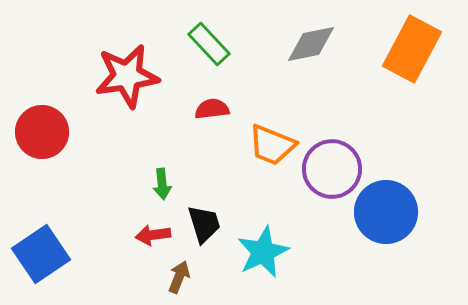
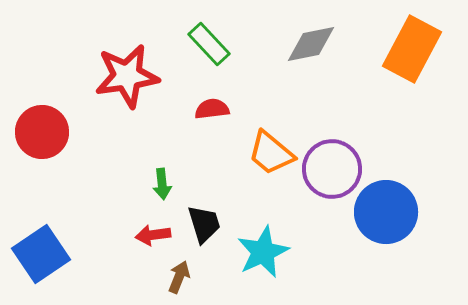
orange trapezoid: moved 1 px left, 8 px down; rotated 18 degrees clockwise
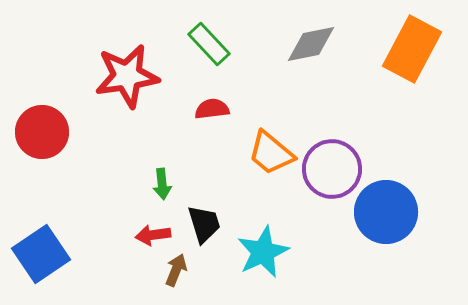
brown arrow: moved 3 px left, 7 px up
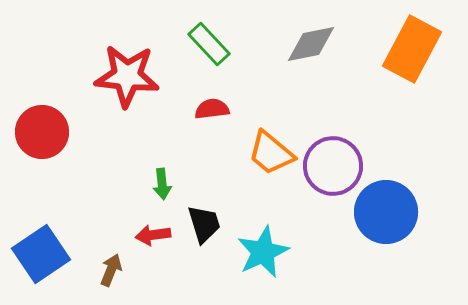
red star: rotated 14 degrees clockwise
purple circle: moved 1 px right, 3 px up
brown arrow: moved 65 px left
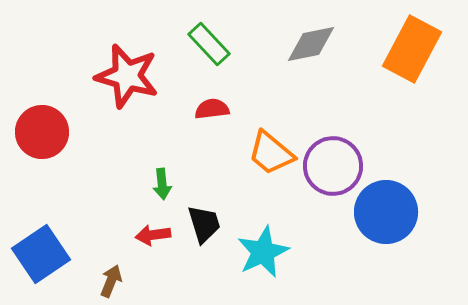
red star: rotated 10 degrees clockwise
brown arrow: moved 11 px down
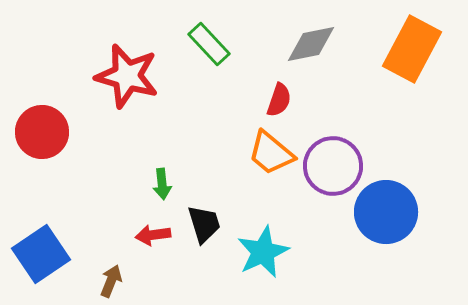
red semicircle: moved 67 px right, 9 px up; rotated 116 degrees clockwise
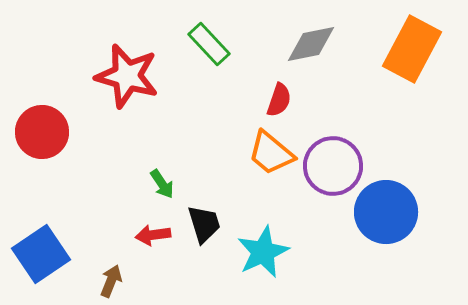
green arrow: rotated 28 degrees counterclockwise
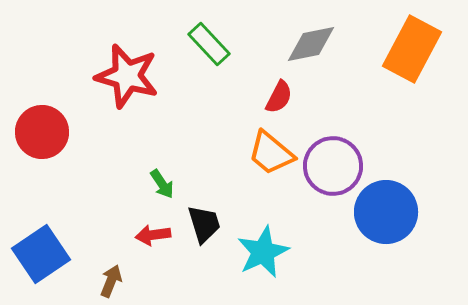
red semicircle: moved 3 px up; rotated 8 degrees clockwise
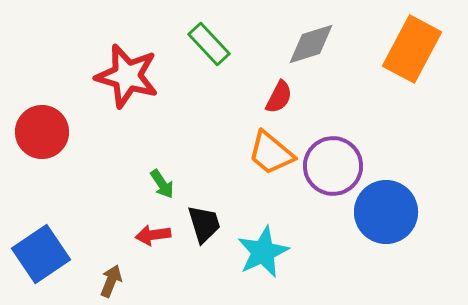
gray diamond: rotated 6 degrees counterclockwise
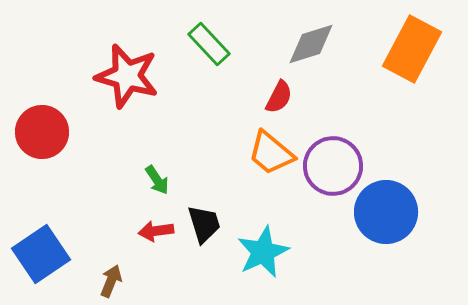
green arrow: moved 5 px left, 4 px up
red arrow: moved 3 px right, 4 px up
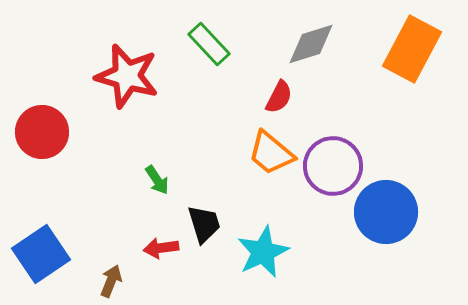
red arrow: moved 5 px right, 17 px down
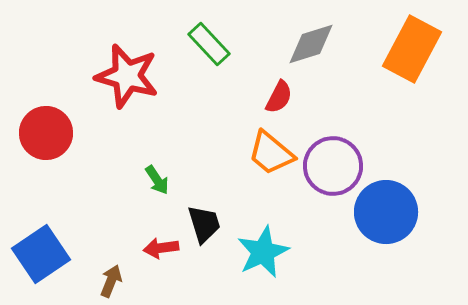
red circle: moved 4 px right, 1 px down
